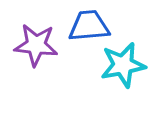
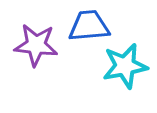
cyan star: moved 2 px right, 1 px down
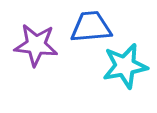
blue trapezoid: moved 2 px right, 1 px down
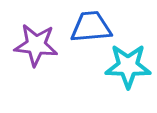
cyan star: moved 3 px right; rotated 12 degrees clockwise
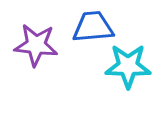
blue trapezoid: moved 2 px right
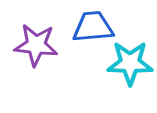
cyan star: moved 2 px right, 3 px up
